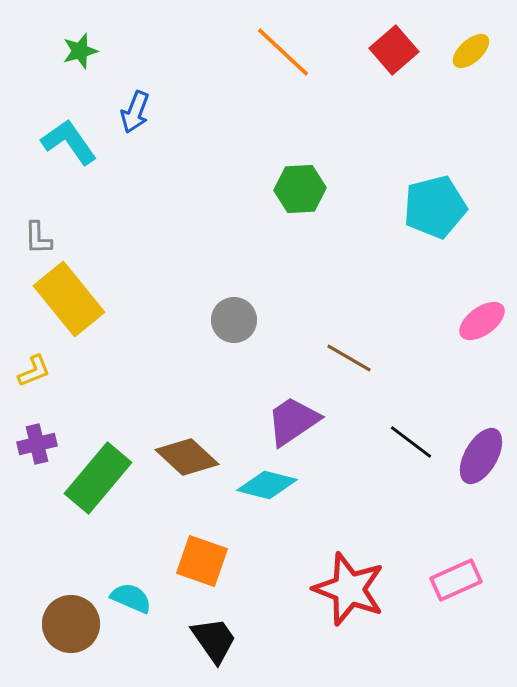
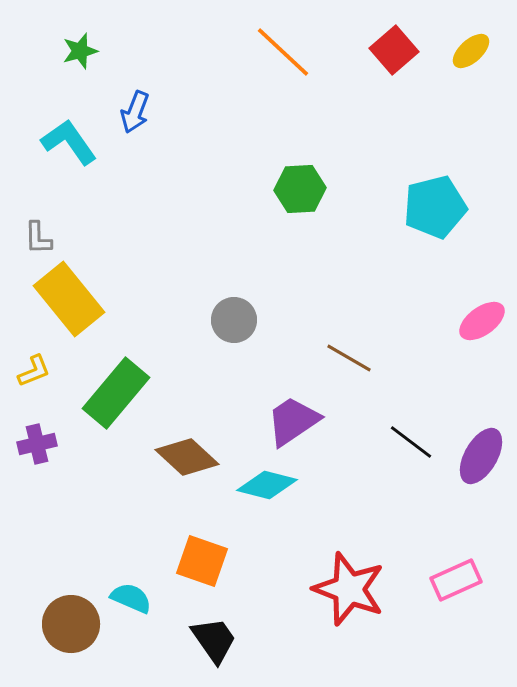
green rectangle: moved 18 px right, 85 px up
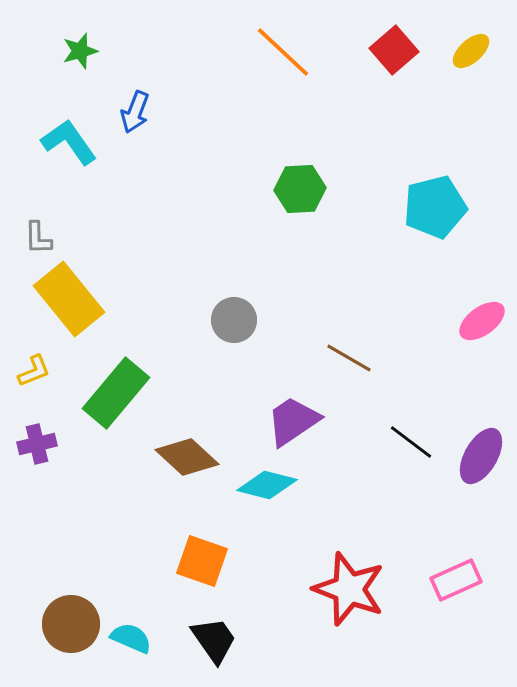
cyan semicircle: moved 40 px down
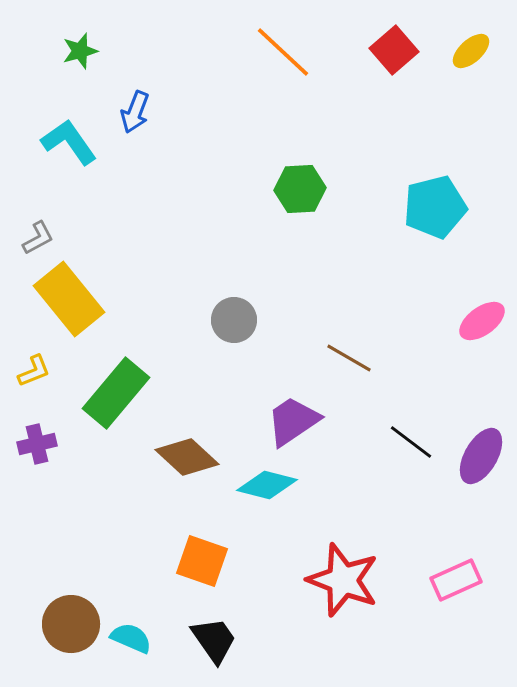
gray L-shape: rotated 117 degrees counterclockwise
red star: moved 6 px left, 9 px up
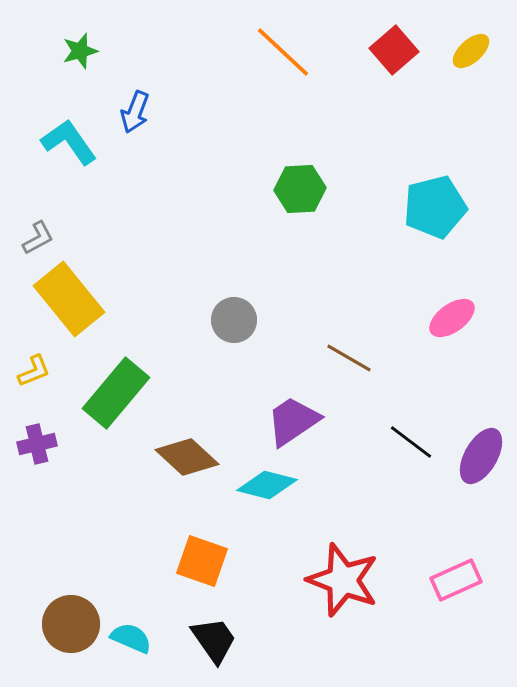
pink ellipse: moved 30 px left, 3 px up
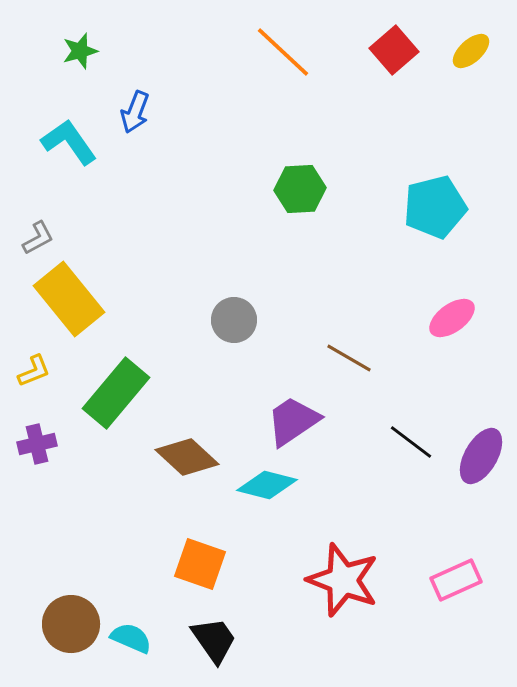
orange square: moved 2 px left, 3 px down
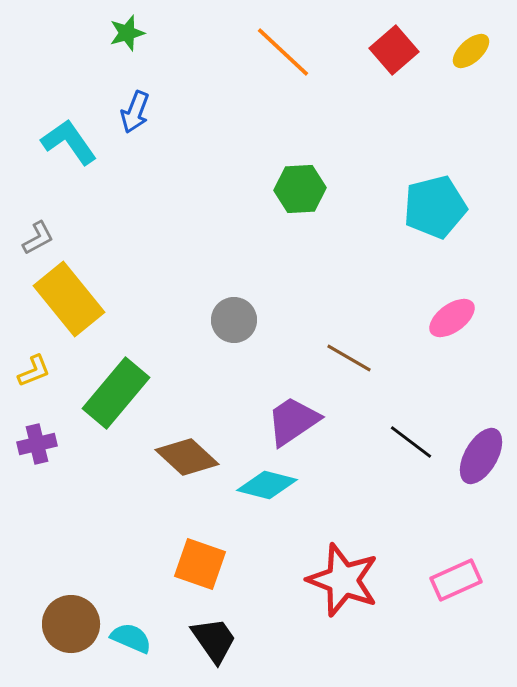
green star: moved 47 px right, 18 px up
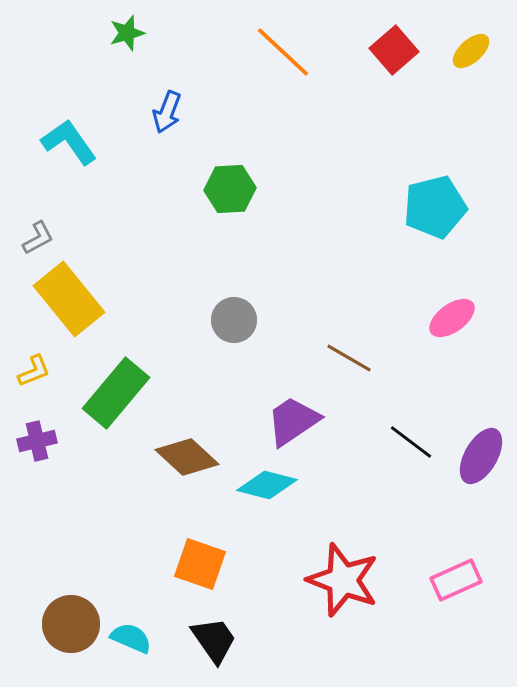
blue arrow: moved 32 px right
green hexagon: moved 70 px left
purple cross: moved 3 px up
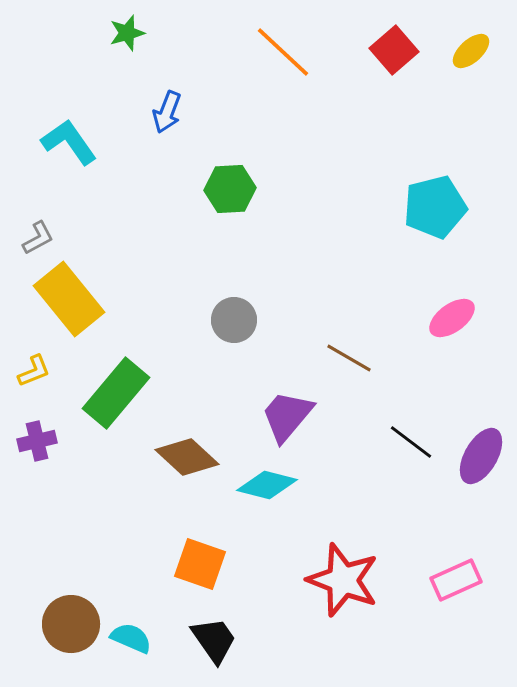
purple trapezoid: moved 6 px left, 5 px up; rotated 16 degrees counterclockwise
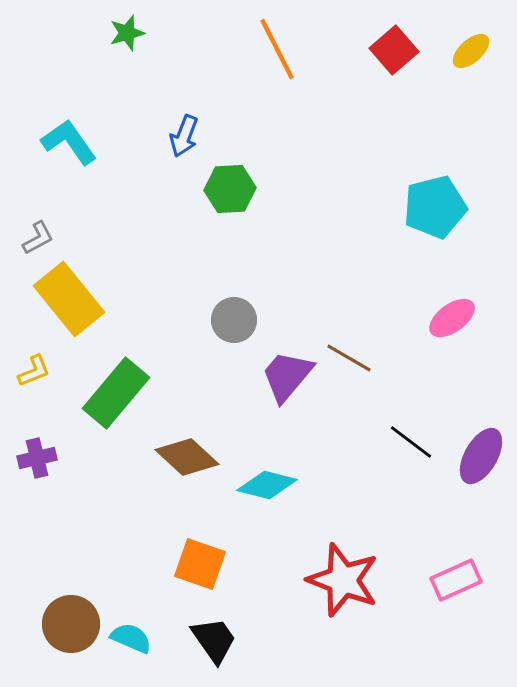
orange line: moved 6 px left, 3 px up; rotated 20 degrees clockwise
blue arrow: moved 17 px right, 24 px down
purple trapezoid: moved 40 px up
purple cross: moved 17 px down
